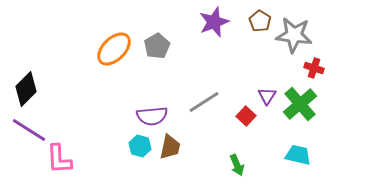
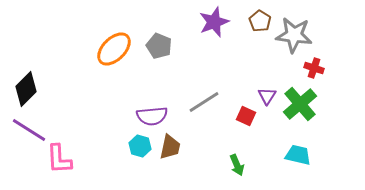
gray pentagon: moved 2 px right; rotated 20 degrees counterclockwise
red square: rotated 18 degrees counterclockwise
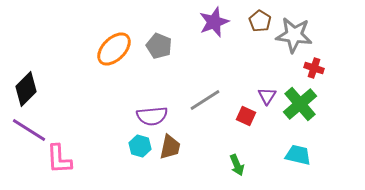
gray line: moved 1 px right, 2 px up
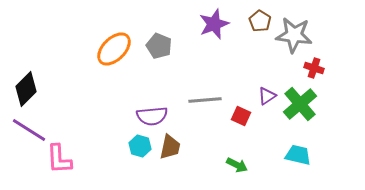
purple star: moved 2 px down
purple triangle: rotated 24 degrees clockwise
gray line: rotated 28 degrees clockwise
red square: moved 5 px left
green arrow: rotated 40 degrees counterclockwise
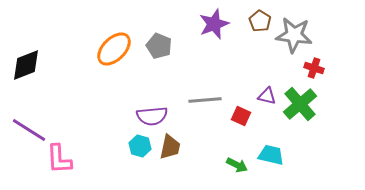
black diamond: moved 24 px up; rotated 24 degrees clockwise
purple triangle: rotated 48 degrees clockwise
cyan trapezoid: moved 27 px left
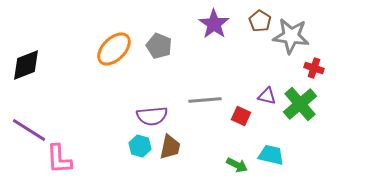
purple star: rotated 16 degrees counterclockwise
gray star: moved 3 px left, 1 px down
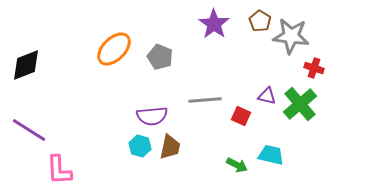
gray pentagon: moved 1 px right, 11 px down
pink L-shape: moved 11 px down
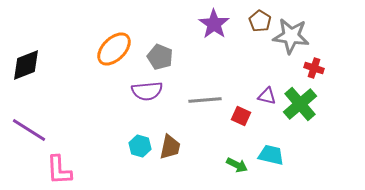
purple semicircle: moved 5 px left, 25 px up
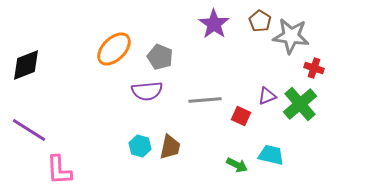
purple triangle: rotated 36 degrees counterclockwise
